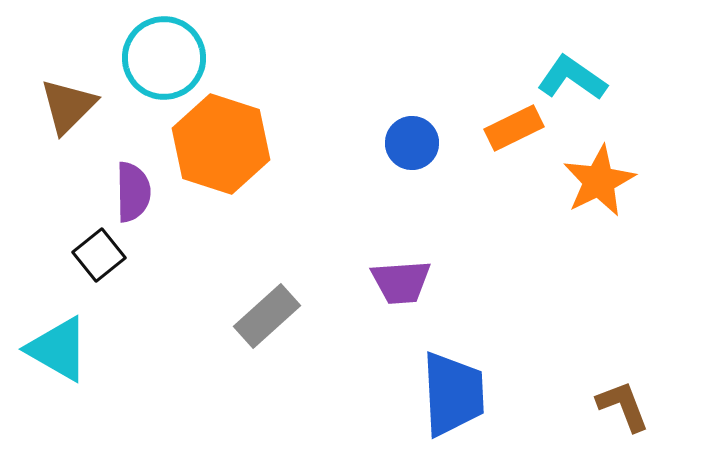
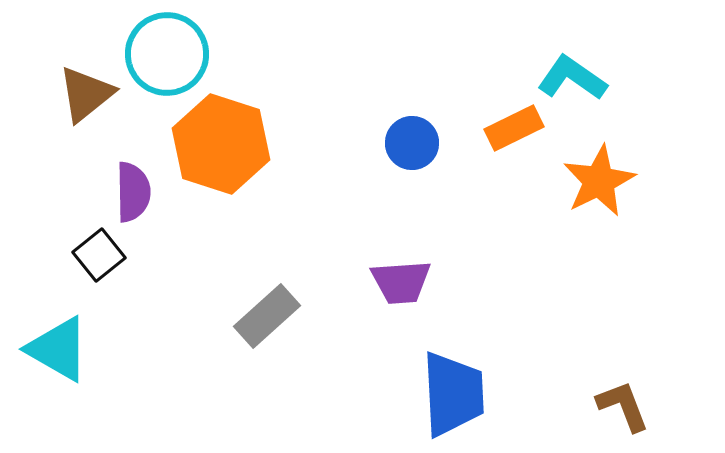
cyan circle: moved 3 px right, 4 px up
brown triangle: moved 18 px right, 12 px up; rotated 6 degrees clockwise
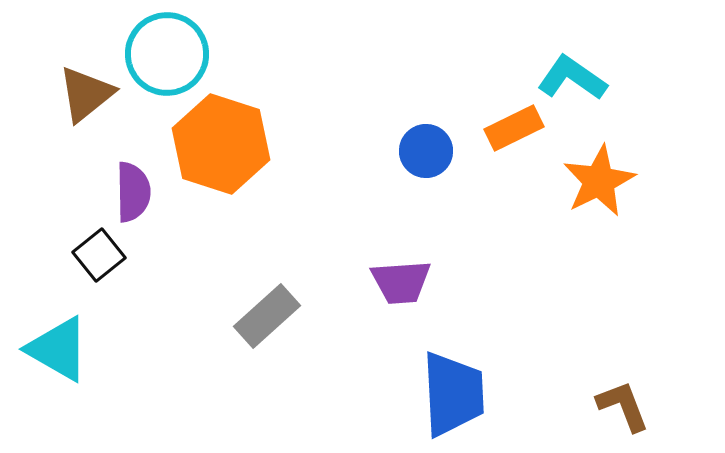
blue circle: moved 14 px right, 8 px down
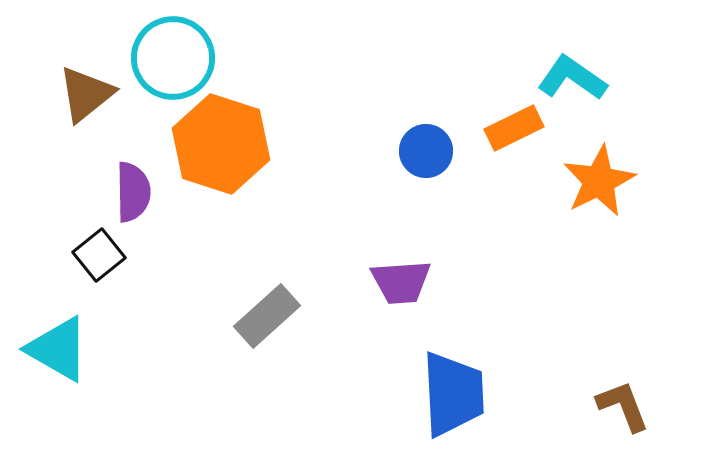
cyan circle: moved 6 px right, 4 px down
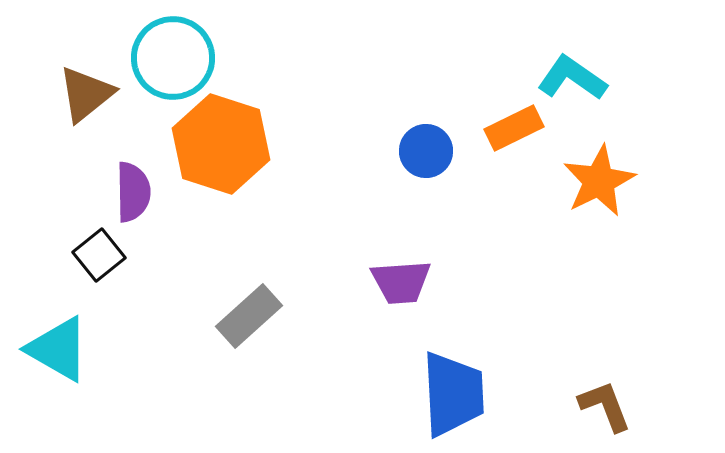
gray rectangle: moved 18 px left
brown L-shape: moved 18 px left
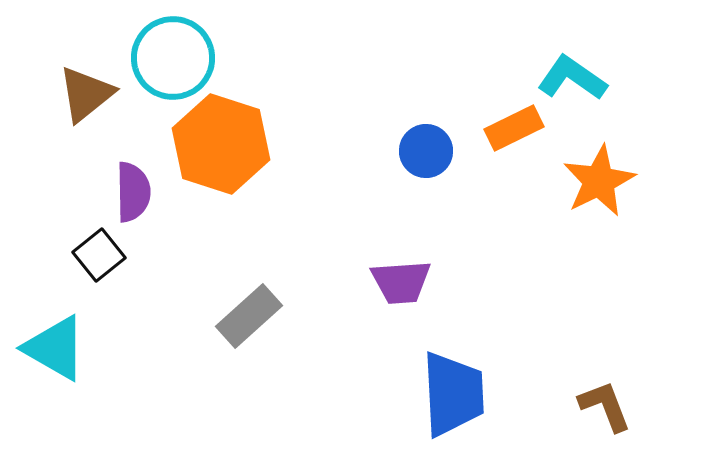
cyan triangle: moved 3 px left, 1 px up
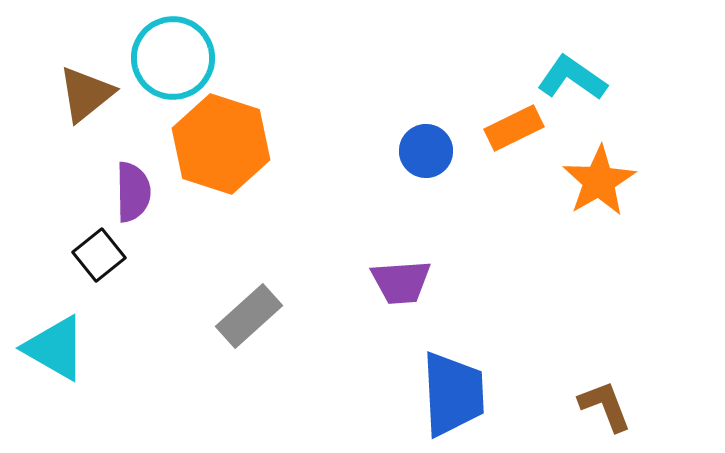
orange star: rotated 4 degrees counterclockwise
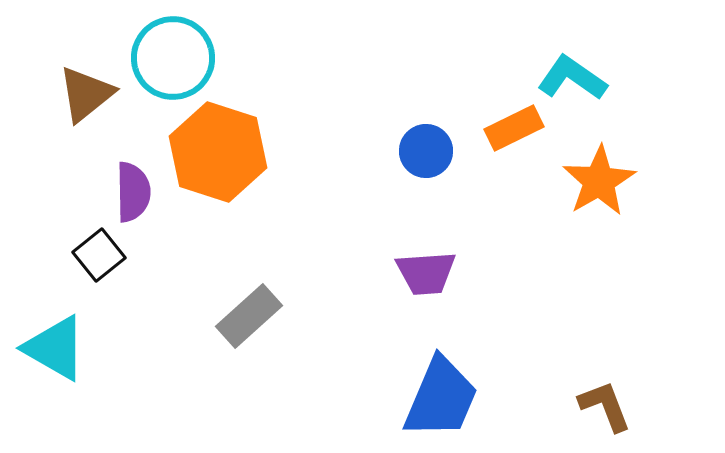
orange hexagon: moved 3 px left, 8 px down
purple trapezoid: moved 25 px right, 9 px up
blue trapezoid: moved 12 px left, 4 px down; rotated 26 degrees clockwise
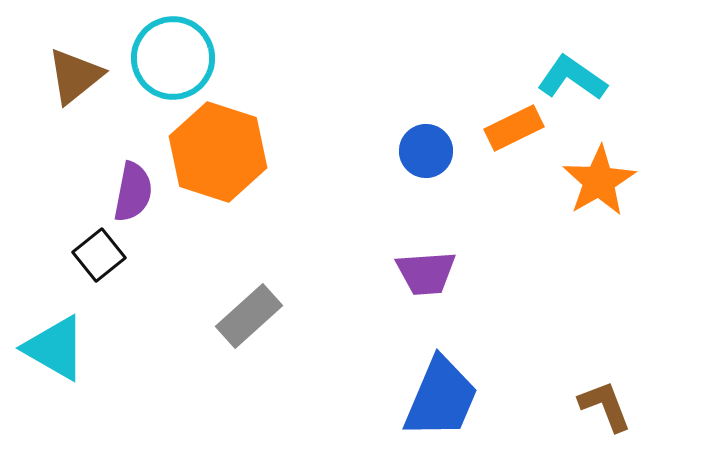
brown triangle: moved 11 px left, 18 px up
purple semicircle: rotated 12 degrees clockwise
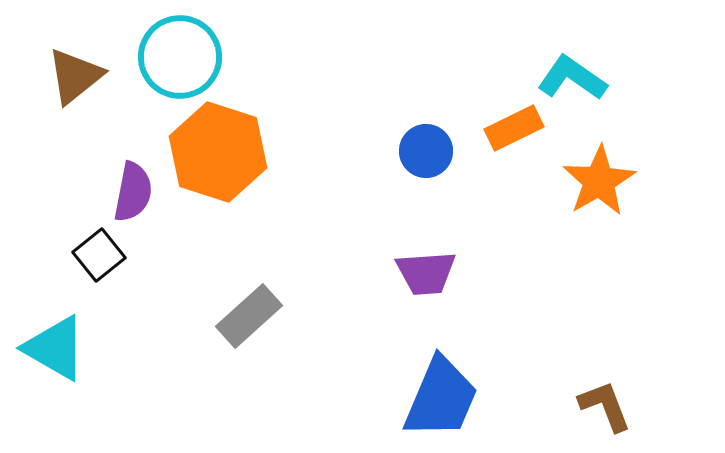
cyan circle: moved 7 px right, 1 px up
